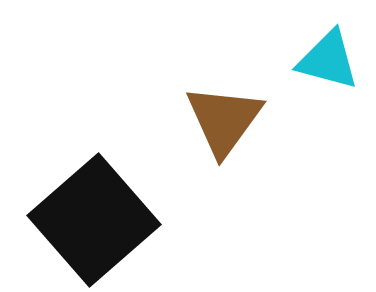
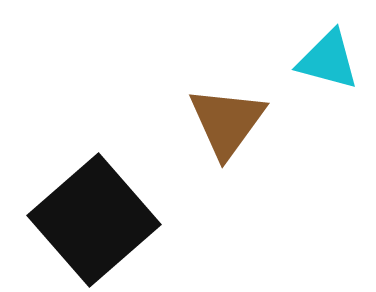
brown triangle: moved 3 px right, 2 px down
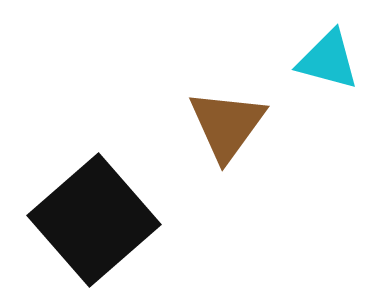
brown triangle: moved 3 px down
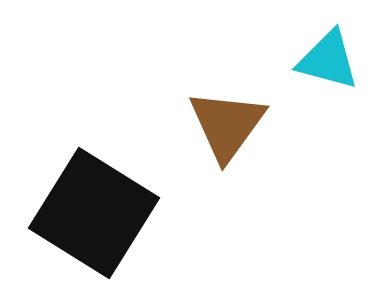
black square: moved 7 px up; rotated 17 degrees counterclockwise
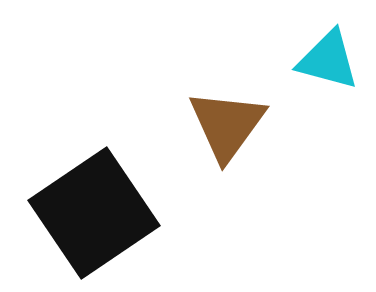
black square: rotated 24 degrees clockwise
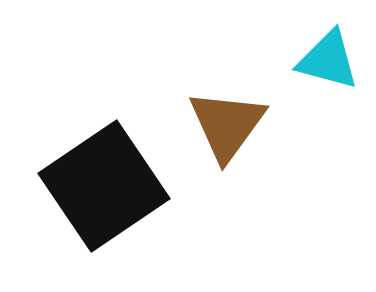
black square: moved 10 px right, 27 px up
